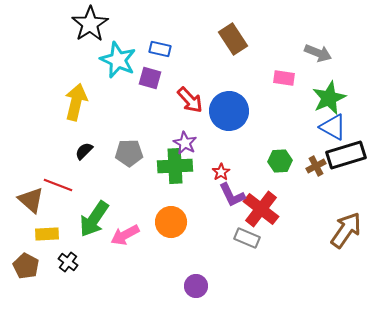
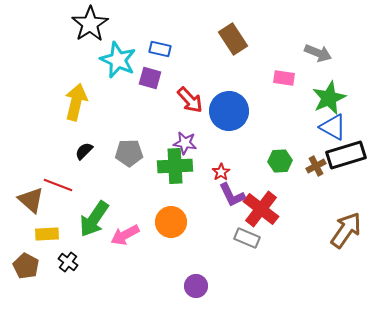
purple star: rotated 20 degrees counterclockwise
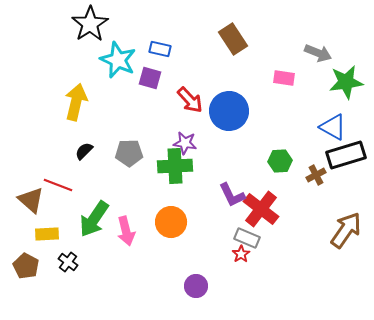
green star: moved 17 px right, 16 px up; rotated 16 degrees clockwise
brown cross: moved 9 px down
red star: moved 20 px right, 82 px down
pink arrow: moved 1 px right, 4 px up; rotated 76 degrees counterclockwise
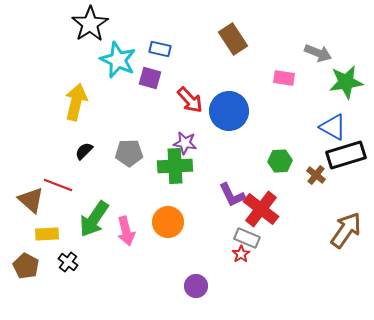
brown cross: rotated 24 degrees counterclockwise
orange circle: moved 3 px left
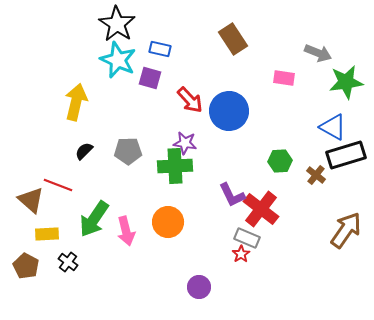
black star: moved 27 px right; rotated 6 degrees counterclockwise
gray pentagon: moved 1 px left, 2 px up
purple circle: moved 3 px right, 1 px down
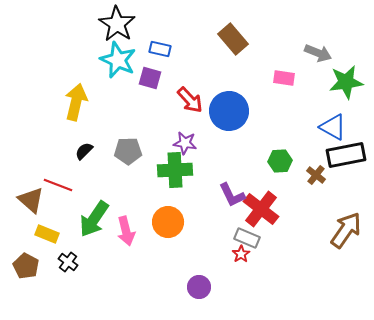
brown rectangle: rotated 8 degrees counterclockwise
black rectangle: rotated 6 degrees clockwise
green cross: moved 4 px down
yellow rectangle: rotated 25 degrees clockwise
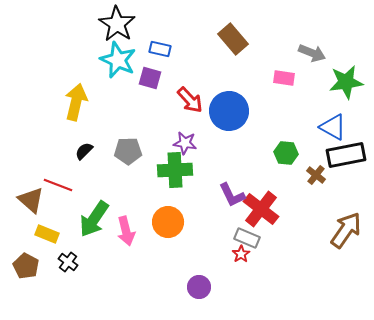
gray arrow: moved 6 px left
green hexagon: moved 6 px right, 8 px up; rotated 10 degrees clockwise
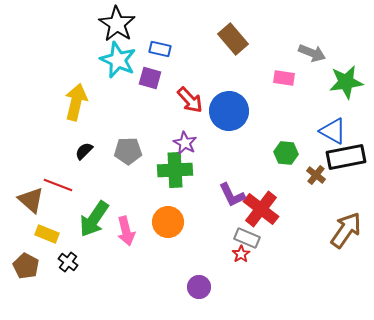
blue triangle: moved 4 px down
purple star: rotated 20 degrees clockwise
black rectangle: moved 2 px down
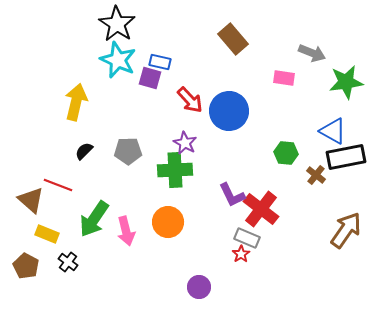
blue rectangle: moved 13 px down
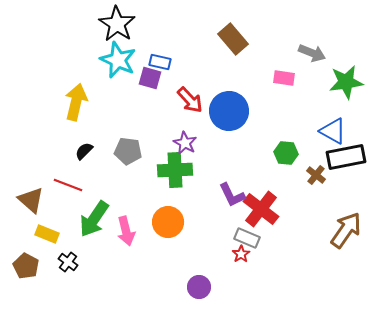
gray pentagon: rotated 8 degrees clockwise
red line: moved 10 px right
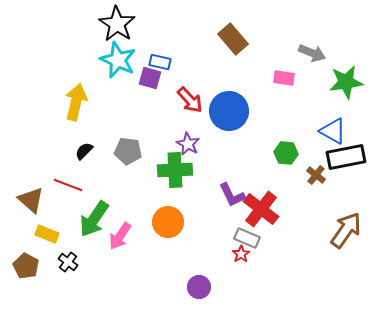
purple star: moved 3 px right, 1 px down
pink arrow: moved 6 px left, 5 px down; rotated 48 degrees clockwise
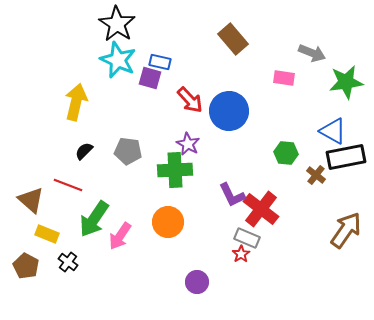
purple circle: moved 2 px left, 5 px up
